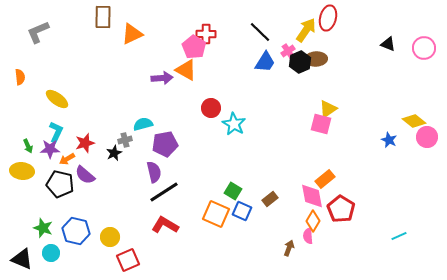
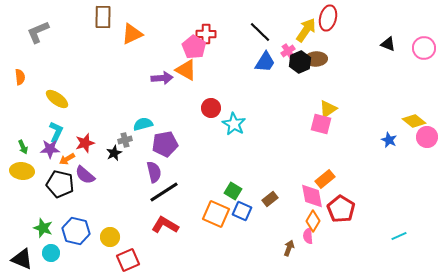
green arrow at (28, 146): moved 5 px left, 1 px down
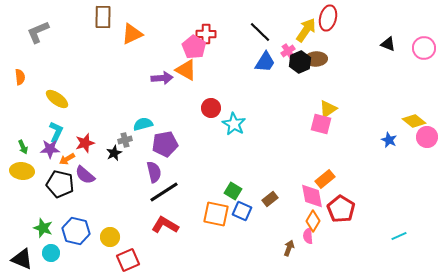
orange square at (216, 214): rotated 12 degrees counterclockwise
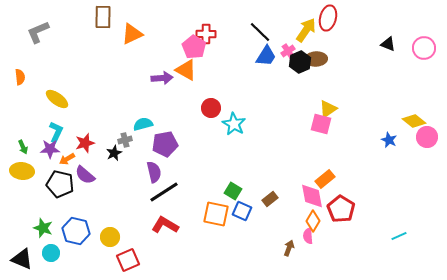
blue trapezoid at (265, 62): moved 1 px right, 6 px up
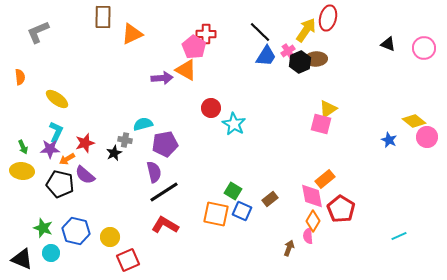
gray cross at (125, 140): rotated 24 degrees clockwise
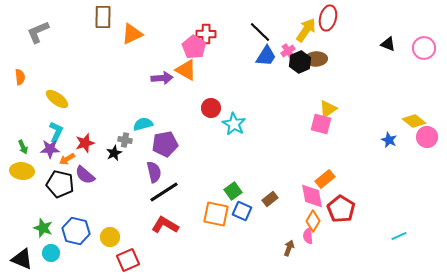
green square at (233, 191): rotated 24 degrees clockwise
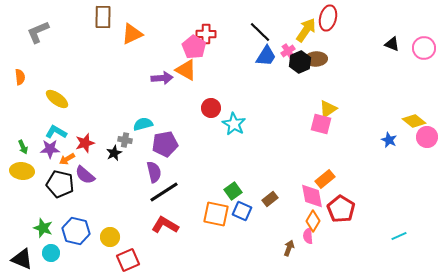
black triangle at (388, 44): moved 4 px right
cyan L-shape at (56, 132): rotated 85 degrees counterclockwise
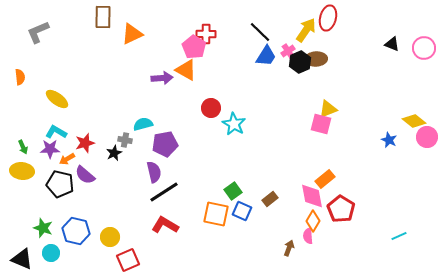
yellow triangle at (328, 109): rotated 12 degrees clockwise
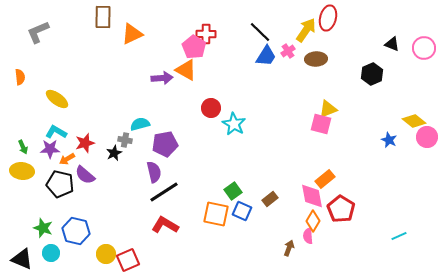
black hexagon at (300, 62): moved 72 px right, 12 px down
cyan semicircle at (143, 124): moved 3 px left
yellow circle at (110, 237): moved 4 px left, 17 px down
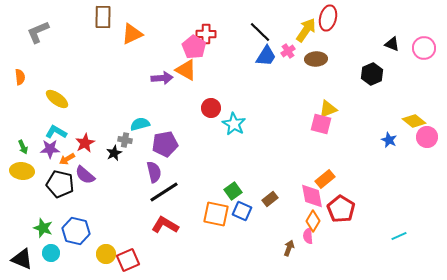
red star at (85, 143): rotated 12 degrees counterclockwise
